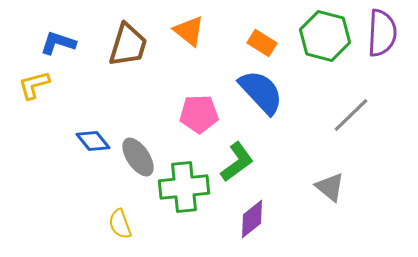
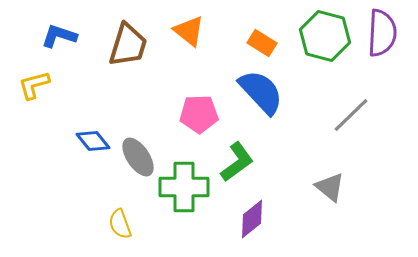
blue L-shape: moved 1 px right, 7 px up
green cross: rotated 6 degrees clockwise
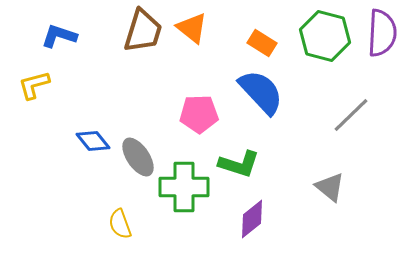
orange triangle: moved 3 px right, 3 px up
brown trapezoid: moved 15 px right, 14 px up
green L-shape: moved 2 px right, 2 px down; rotated 54 degrees clockwise
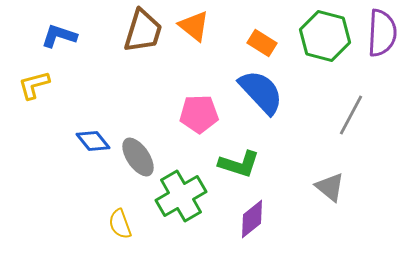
orange triangle: moved 2 px right, 2 px up
gray line: rotated 18 degrees counterclockwise
green cross: moved 3 px left, 9 px down; rotated 30 degrees counterclockwise
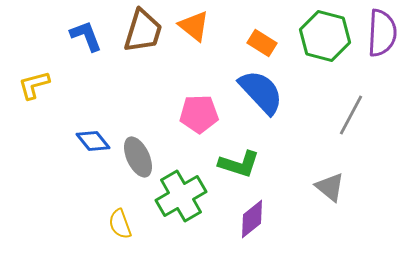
blue L-shape: moved 27 px right; rotated 51 degrees clockwise
gray ellipse: rotated 9 degrees clockwise
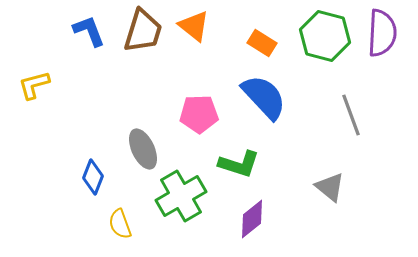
blue L-shape: moved 3 px right, 5 px up
blue semicircle: moved 3 px right, 5 px down
gray line: rotated 48 degrees counterclockwise
blue diamond: moved 36 px down; rotated 60 degrees clockwise
gray ellipse: moved 5 px right, 8 px up
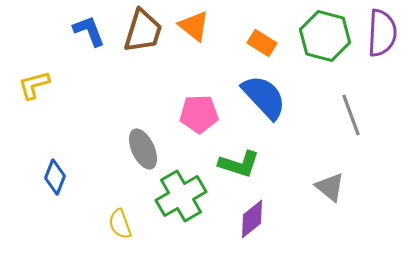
blue diamond: moved 38 px left
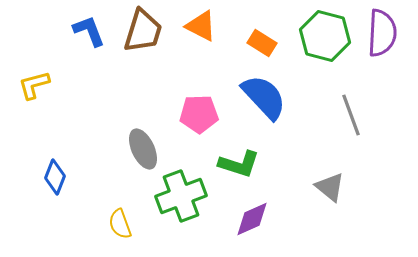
orange triangle: moved 7 px right; rotated 12 degrees counterclockwise
green cross: rotated 9 degrees clockwise
purple diamond: rotated 15 degrees clockwise
